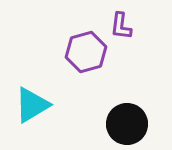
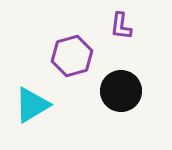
purple hexagon: moved 14 px left, 4 px down
black circle: moved 6 px left, 33 px up
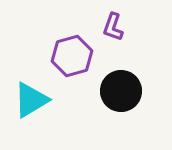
purple L-shape: moved 8 px left, 1 px down; rotated 12 degrees clockwise
cyan triangle: moved 1 px left, 5 px up
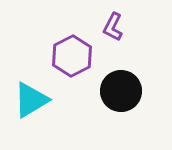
purple L-shape: rotated 8 degrees clockwise
purple hexagon: rotated 12 degrees counterclockwise
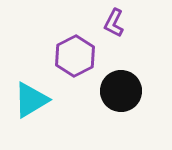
purple L-shape: moved 1 px right, 4 px up
purple hexagon: moved 3 px right
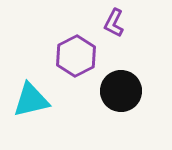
purple hexagon: moved 1 px right
cyan triangle: rotated 18 degrees clockwise
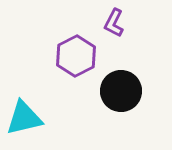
cyan triangle: moved 7 px left, 18 px down
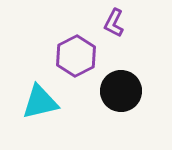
cyan triangle: moved 16 px right, 16 px up
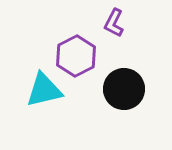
black circle: moved 3 px right, 2 px up
cyan triangle: moved 4 px right, 12 px up
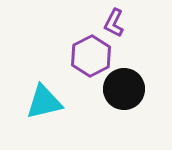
purple hexagon: moved 15 px right
cyan triangle: moved 12 px down
